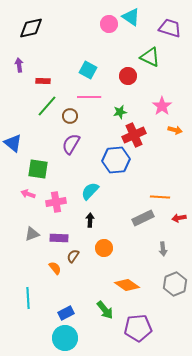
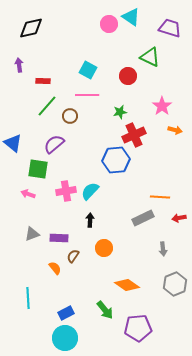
pink line: moved 2 px left, 2 px up
purple semicircle: moved 17 px left; rotated 20 degrees clockwise
pink cross: moved 10 px right, 11 px up
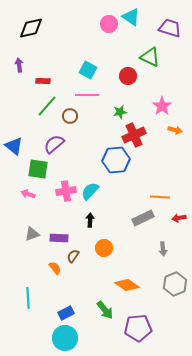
blue triangle: moved 1 px right, 3 px down
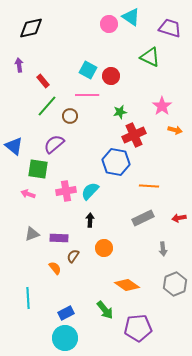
red circle: moved 17 px left
red rectangle: rotated 48 degrees clockwise
blue hexagon: moved 2 px down; rotated 16 degrees clockwise
orange line: moved 11 px left, 11 px up
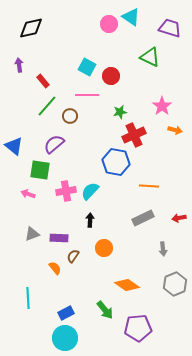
cyan square: moved 1 px left, 3 px up
green square: moved 2 px right, 1 px down
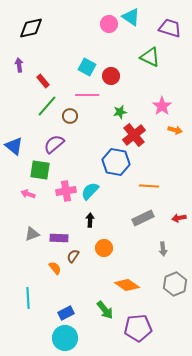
red cross: rotated 15 degrees counterclockwise
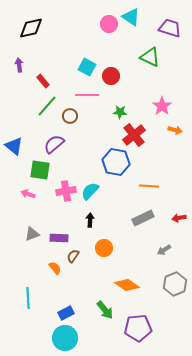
green star: rotated 16 degrees clockwise
gray arrow: moved 1 px right, 1 px down; rotated 64 degrees clockwise
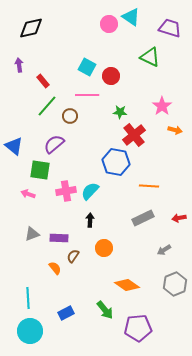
cyan circle: moved 35 px left, 7 px up
